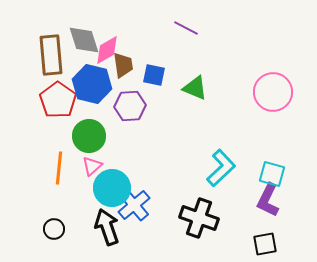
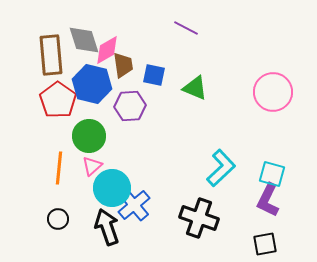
black circle: moved 4 px right, 10 px up
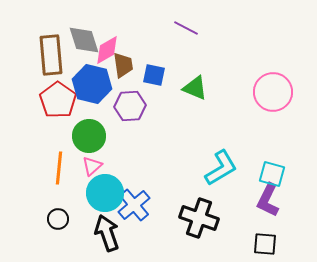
cyan L-shape: rotated 12 degrees clockwise
cyan circle: moved 7 px left, 5 px down
black arrow: moved 6 px down
black square: rotated 15 degrees clockwise
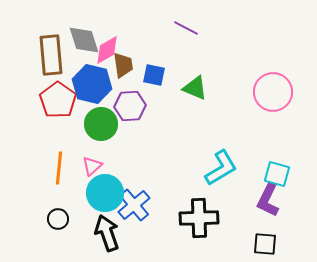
green circle: moved 12 px right, 12 px up
cyan square: moved 5 px right
black cross: rotated 21 degrees counterclockwise
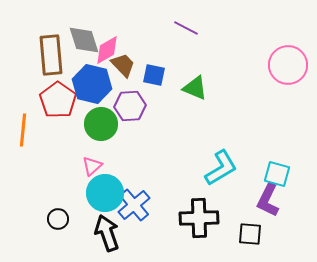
brown trapezoid: rotated 36 degrees counterclockwise
pink circle: moved 15 px right, 27 px up
orange line: moved 36 px left, 38 px up
black square: moved 15 px left, 10 px up
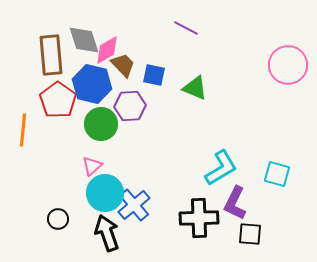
purple L-shape: moved 33 px left, 3 px down
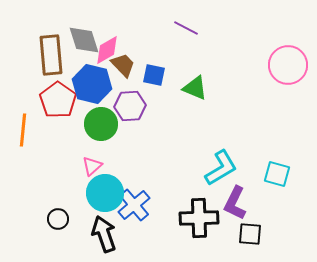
black arrow: moved 3 px left, 1 px down
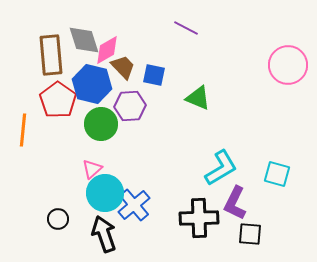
brown trapezoid: moved 2 px down
green triangle: moved 3 px right, 10 px down
pink triangle: moved 3 px down
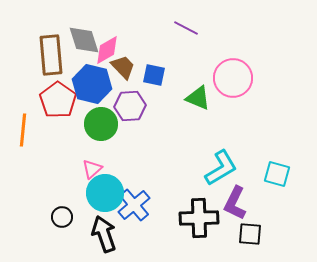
pink circle: moved 55 px left, 13 px down
black circle: moved 4 px right, 2 px up
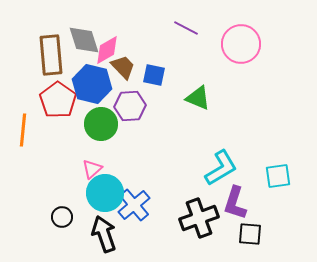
pink circle: moved 8 px right, 34 px up
cyan square: moved 1 px right, 2 px down; rotated 24 degrees counterclockwise
purple L-shape: rotated 8 degrees counterclockwise
black cross: rotated 18 degrees counterclockwise
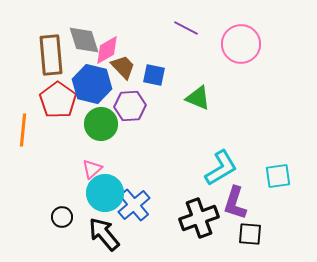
black arrow: rotated 21 degrees counterclockwise
